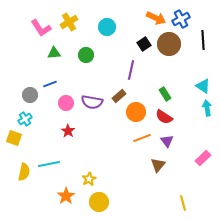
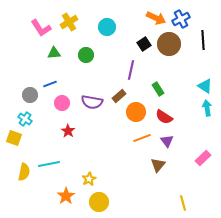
cyan triangle: moved 2 px right
green rectangle: moved 7 px left, 5 px up
pink circle: moved 4 px left
cyan cross: rotated 24 degrees counterclockwise
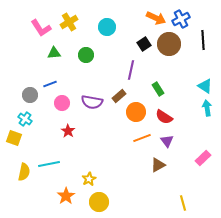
brown triangle: rotated 21 degrees clockwise
